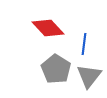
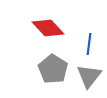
blue line: moved 5 px right
gray pentagon: moved 3 px left
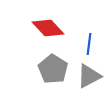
gray triangle: rotated 24 degrees clockwise
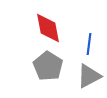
red diamond: rotated 32 degrees clockwise
gray pentagon: moved 5 px left, 3 px up
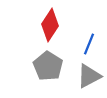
red diamond: moved 2 px right, 3 px up; rotated 44 degrees clockwise
blue line: rotated 15 degrees clockwise
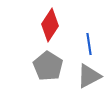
blue line: rotated 30 degrees counterclockwise
